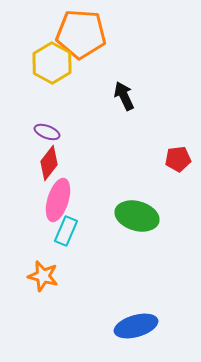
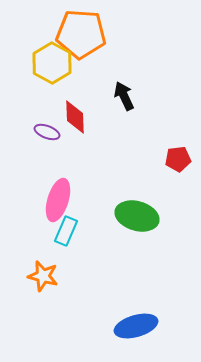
red diamond: moved 26 px right, 46 px up; rotated 40 degrees counterclockwise
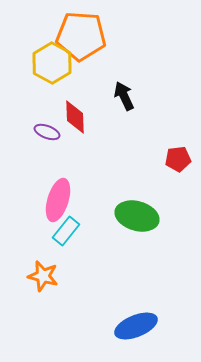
orange pentagon: moved 2 px down
cyan rectangle: rotated 16 degrees clockwise
blue ellipse: rotated 6 degrees counterclockwise
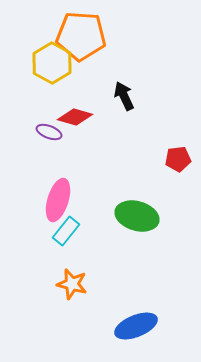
red diamond: rotated 72 degrees counterclockwise
purple ellipse: moved 2 px right
orange star: moved 29 px right, 8 px down
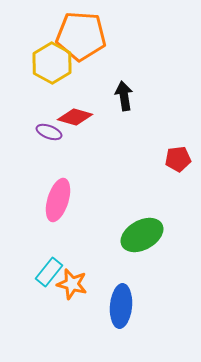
black arrow: rotated 16 degrees clockwise
green ellipse: moved 5 px right, 19 px down; rotated 45 degrees counterclockwise
cyan rectangle: moved 17 px left, 41 px down
blue ellipse: moved 15 px left, 20 px up; rotated 63 degrees counterclockwise
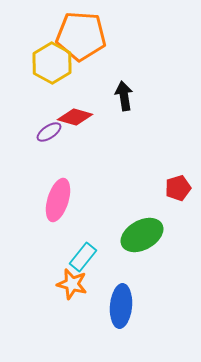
purple ellipse: rotated 55 degrees counterclockwise
red pentagon: moved 29 px down; rotated 10 degrees counterclockwise
cyan rectangle: moved 34 px right, 15 px up
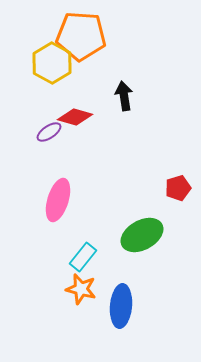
orange star: moved 9 px right, 5 px down
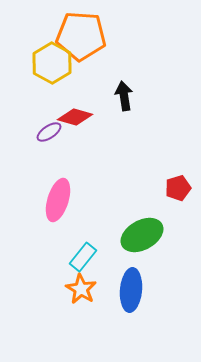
orange star: rotated 16 degrees clockwise
blue ellipse: moved 10 px right, 16 px up
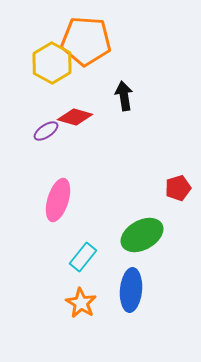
orange pentagon: moved 5 px right, 5 px down
purple ellipse: moved 3 px left, 1 px up
orange star: moved 14 px down
